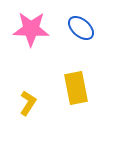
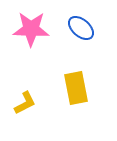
yellow L-shape: moved 3 px left; rotated 30 degrees clockwise
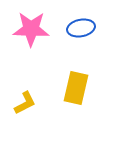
blue ellipse: rotated 52 degrees counterclockwise
yellow rectangle: rotated 24 degrees clockwise
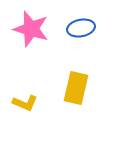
pink star: rotated 15 degrees clockwise
yellow L-shape: rotated 50 degrees clockwise
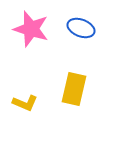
blue ellipse: rotated 32 degrees clockwise
yellow rectangle: moved 2 px left, 1 px down
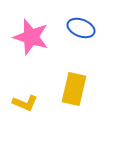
pink star: moved 8 px down
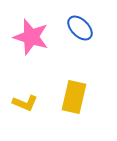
blue ellipse: moved 1 px left; rotated 24 degrees clockwise
yellow rectangle: moved 8 px down
